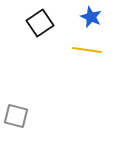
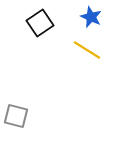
yellow line: rotated 24 degrees clockwise
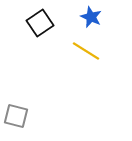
yellow line: moved 1 px left, 1 px down
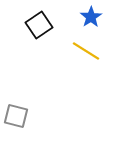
blue star: rotated 15 degrees clockwise
black square: moved 1 px left, 2 px down
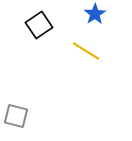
blue star: moved 4 px right, 3 px up
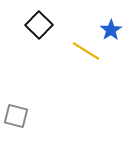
blue star: moved 16 px right, 16 px down
black square: rotated 12 degrees counterclockwise
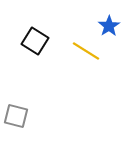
black square: moved 4 px left, 16 px down; rotated 12 degrees counterclockwise
blue star: moved 2 px left, 4 px up
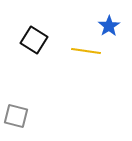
black square: moved 1 px left, 1 px up
yellow line: rotated 24 degrees counterclockwise
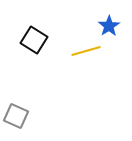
yellow line: rotated 24 degrees counterclockwise
gray square: rotated 10 degrees clockwise
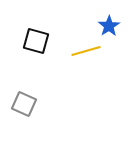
black square: moved 2 px right, 1 px down; rotated 16 degrees counterclockwise
gray square: moved 8 px right, 12 px up
